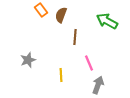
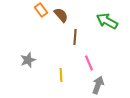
brown semicircle: rotated 119 degrees clockwise
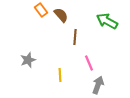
yellow line: moved 1 px left
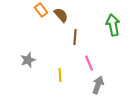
green arrow: moved 6 px right, 4 px down; rotated 50 degrees clockwise
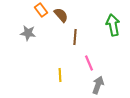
gray star: moved 27 px up; rotated 28 degrees clockwise
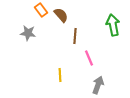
brown line: moved 1 px up
pink line: moved 5 px up
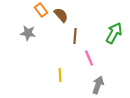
green arrow: moved 1 px right, 8 px down; rotated 40 degrees clockwise
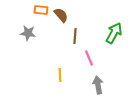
orange rectangle: rotated 48 degrees counterclockwise
gray arrow: rotated 30 degrees counterclockwise
